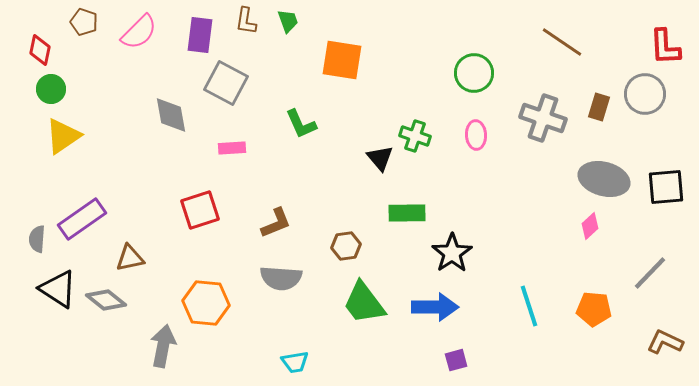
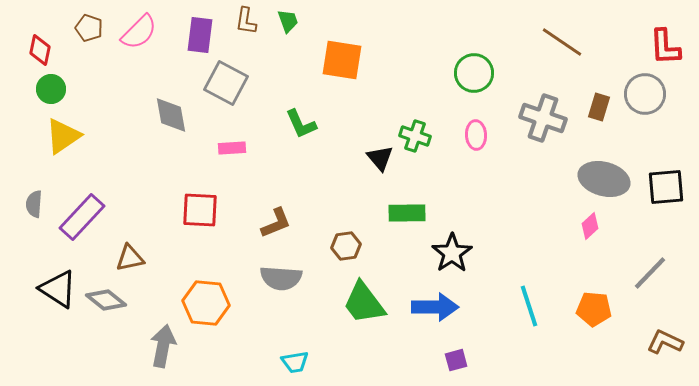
brown pentagon at (84, 22): moved 5 px right, 6 px down
red square at (200, 210): rotated 21 degrees clockwise
purple rectangle at (82, 219): moved 2 px up; rotated 12 degrees counterclockwise
gray semicircle at (37, 239): moved 3 px left, 35 px up
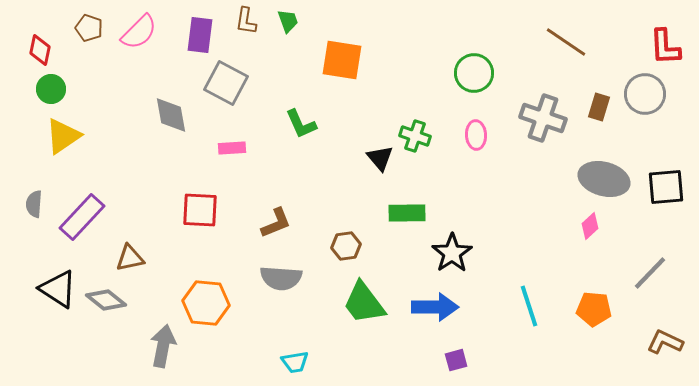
brown line at (562, 42): moved 4 px right
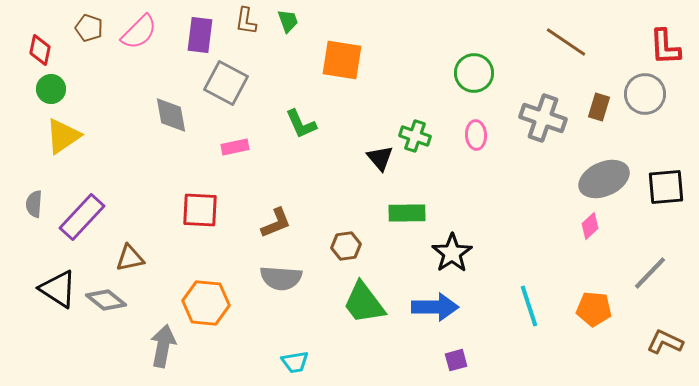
pink rectangle at (232, 148): moved 3 px right, 1 px up; rotated 8 degrees counterclockwise
gray ellipse at (604, 179): rotated 39 degrees counterclockwise
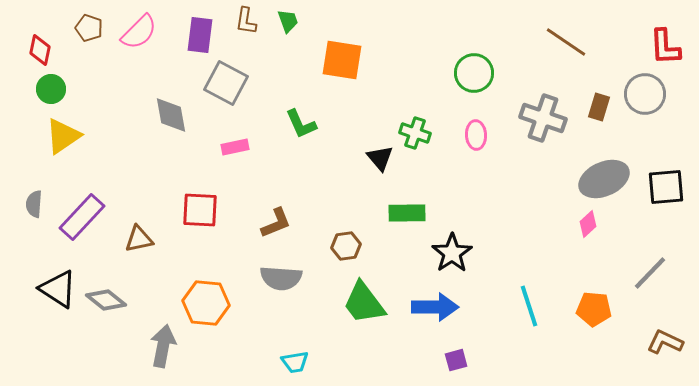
green cross at (415, 136): moved 3 px up
pink diamond at (590, 226): moved 2 px left, 2 px up
brown triangle at (130, 258): moved 9 px right, 19 px up
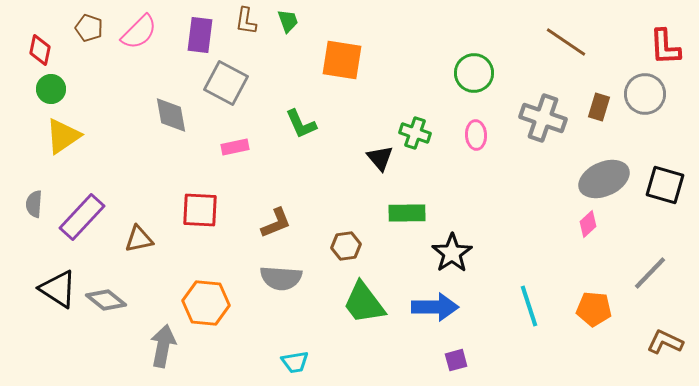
black square at (666, 187): moved 1 px left, 2 px up; rotated 21 degrees clockwise
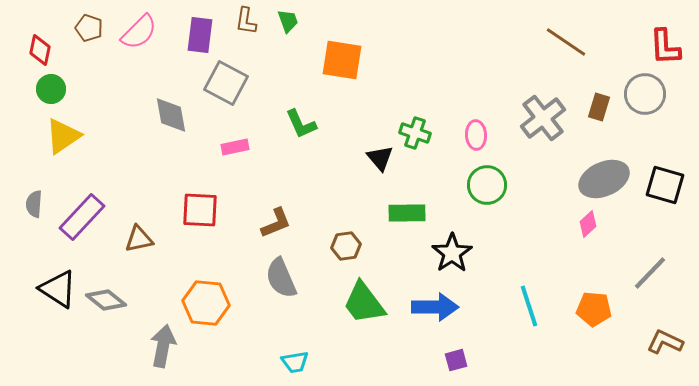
green circle at (474, 73): moved 13 px right, 112 px down
gray cross at (543, 118): rotated 33 degrees clockwise
gray semicircle at (281, 278): rotated 63 degrees clockwise
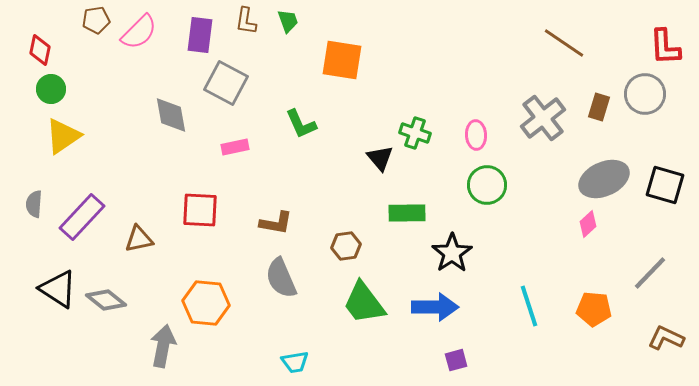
brown pentagon at (89, 28): moved 7 px right, 8 px up; rotated 28 degrees counterclockwise
brown line at (566, 42): moved 2 px left, 1 px down
brown L-shape at (276, 223): rotated 32 degrees clockwise
brown L-shape at (665, 342): moved 1 px right, 4 px up
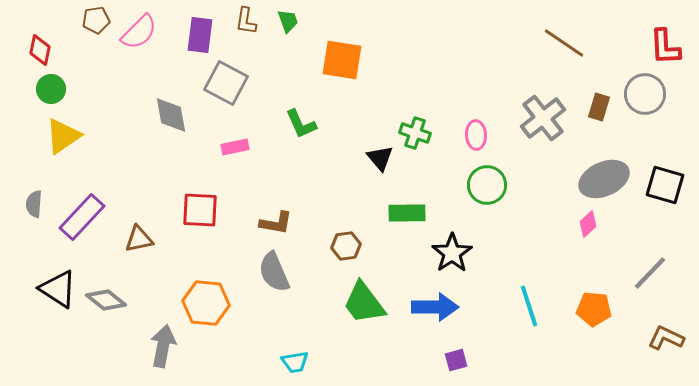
gray semicircle at (281, 278): moved 7 px left, 6 px up
